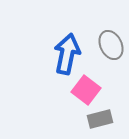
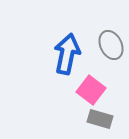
pink square: moved 5 px right
gray rectangle: rotated 30 degrees clockwise
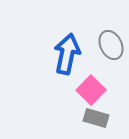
pink square: rotated 8 degrees clockwise
gray rectangle: moved 4 px left, 1 px up
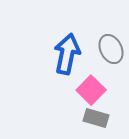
gray ellipse: moved 4 px down
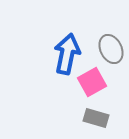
pink square: moved 1 px right, 8 px up; rotated 16 degrees clockwise
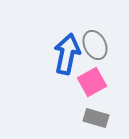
gray ellipse: moved 16 px left, 4 px up
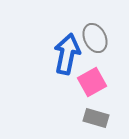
gray ellipse: moved 7 px up
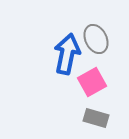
gray ellipse: moved 1 px right, 1 px down
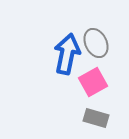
gray ellipse: moved 4 px down
pink square: moved 1 px right
